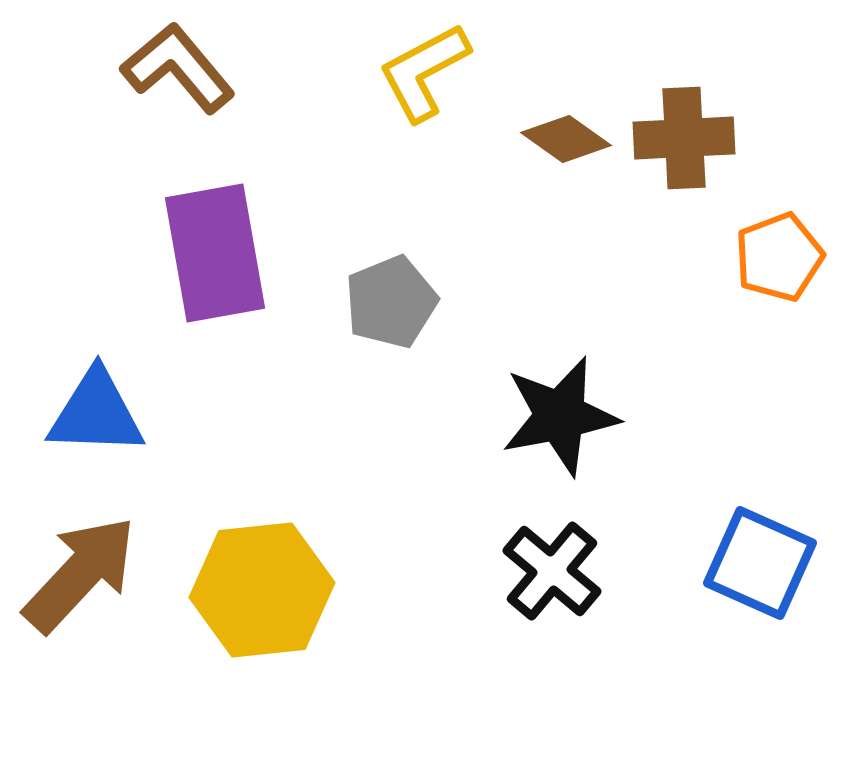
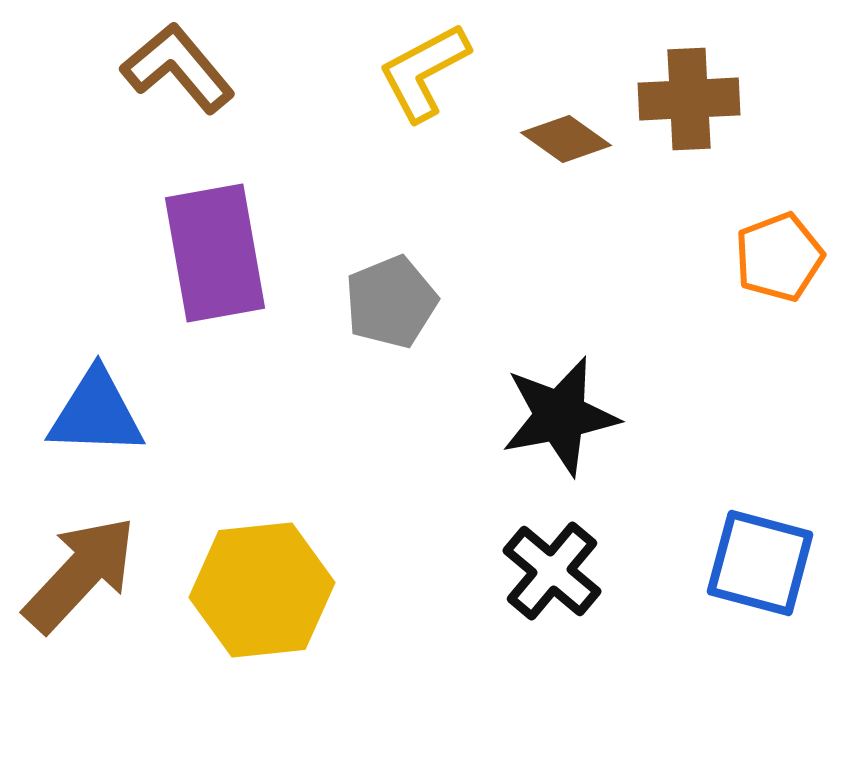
brown cross: moved 5 px right, 39 px up
blue square: rotated 9 degrees counterclockwise
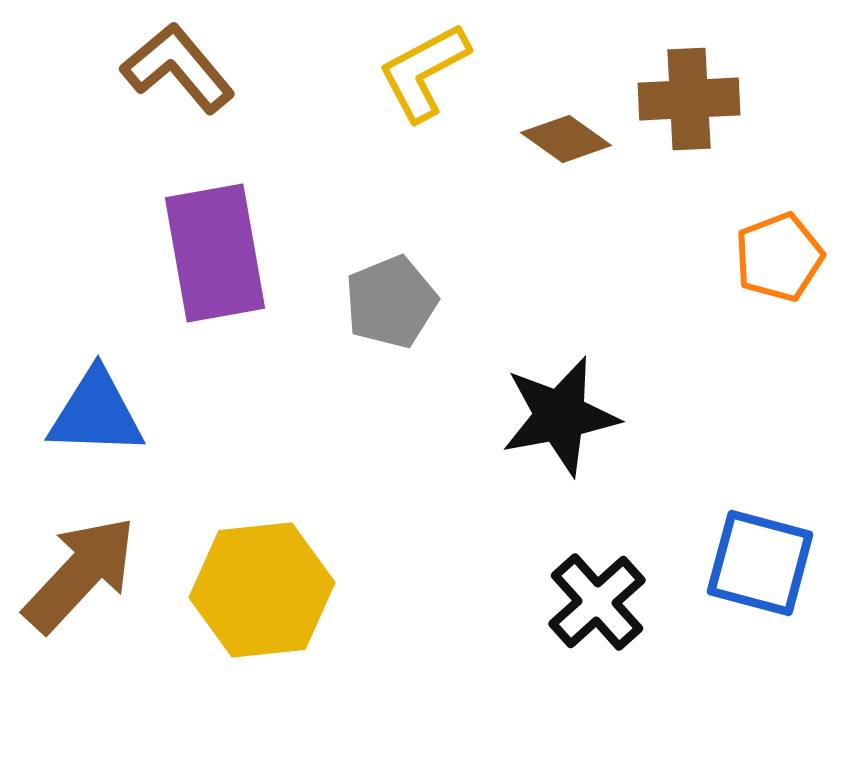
black cross: moved 45 px right, 31 px down; rotated 8 degrees clockwise
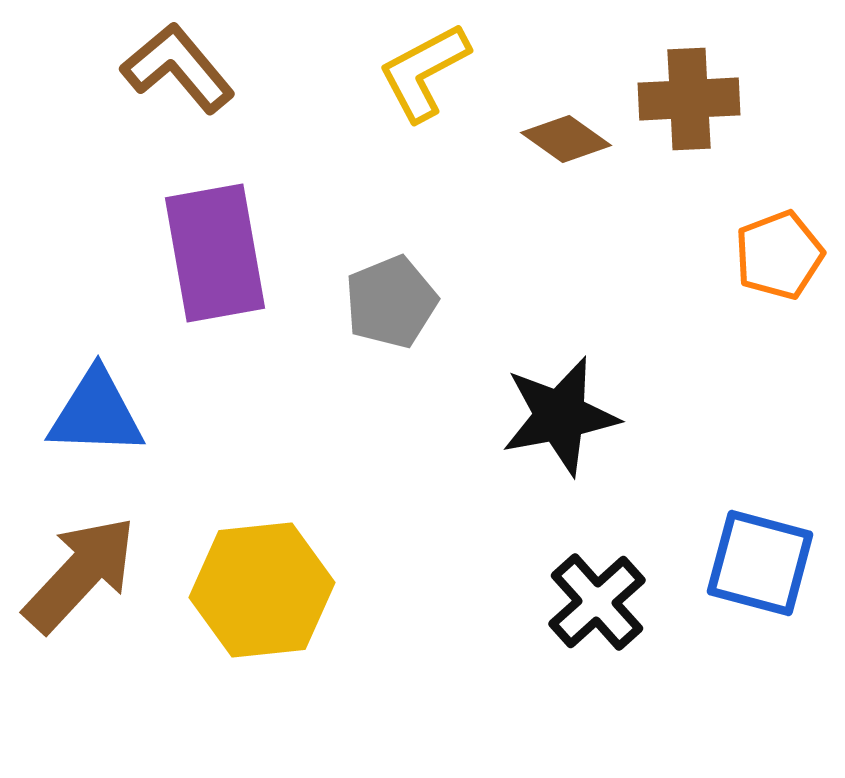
orange pentagon: moved 2 px up
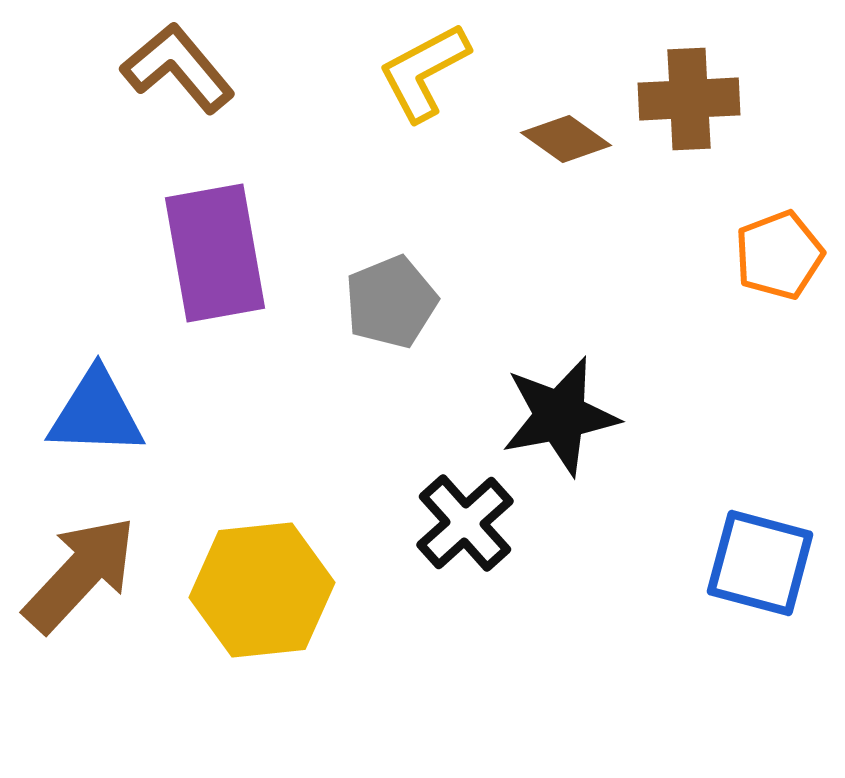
black cross: moved 132 px left, 79 px up
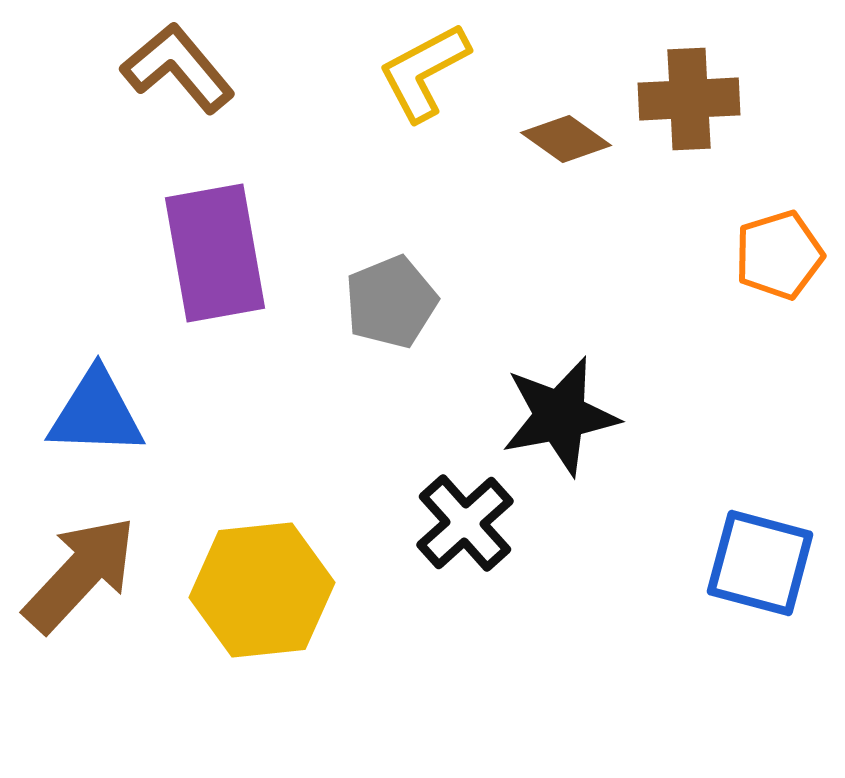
orange pentagon: rotated 4 degrees clockwise
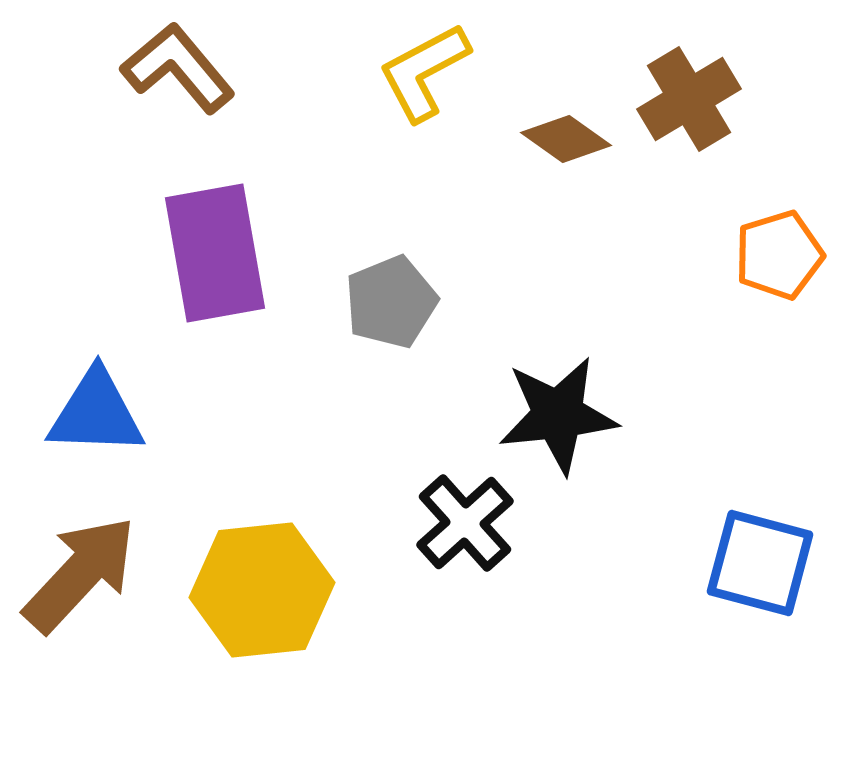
brown cross: rotated 28 degrees counterclockwise
black star: moved 2 px left, 1 px up; rotated 5 degrees clockwise
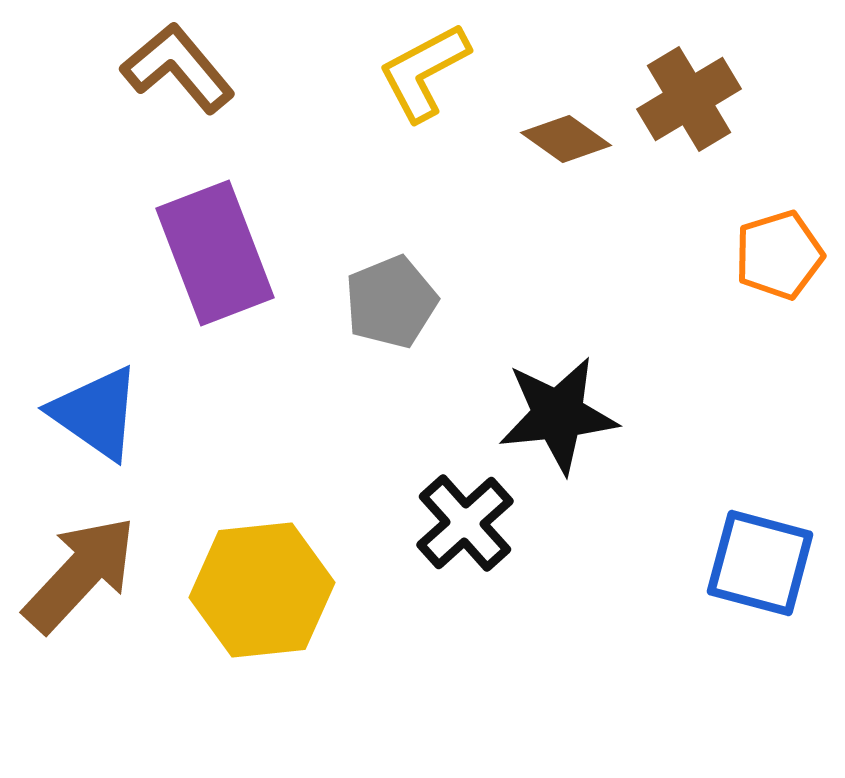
purple rectangle: rotated 11 degrees counterclockwise
blue triangle: rotated 33 degrees clockwise
